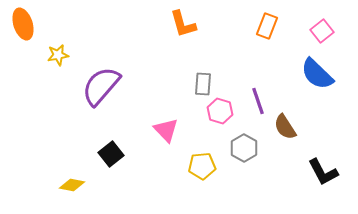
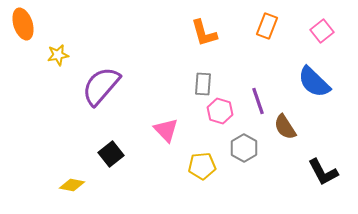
orange L-shape: moved 21 px right, 9 px down
blue semicircle: moved 3 px left, 8 px down
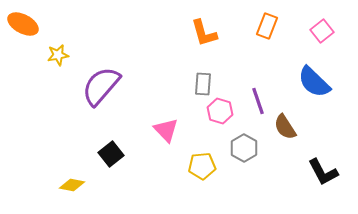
orange ellipse: rotated 44 degrees counterclockwise
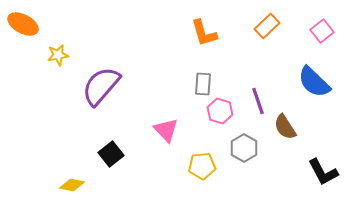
orange rectangle: rotated 25 degrees clockwise
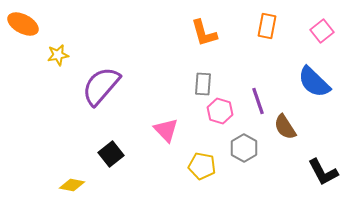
orange rectangle: rotated 35 degrees counterclockwise
yellow pentagon: rotated 16 degrees clockwise
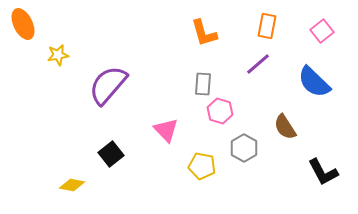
orange ellipse: rotated 36 degrees clockwise
purple semicircle: moved 7 px right, 1 px up
purple line: moved 37 px up; rotated 68 degrees clockwise
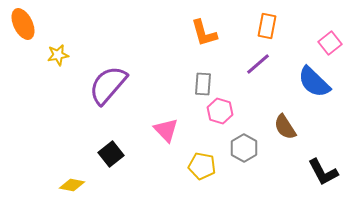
pink square: moved 8 px right, 12 px down
